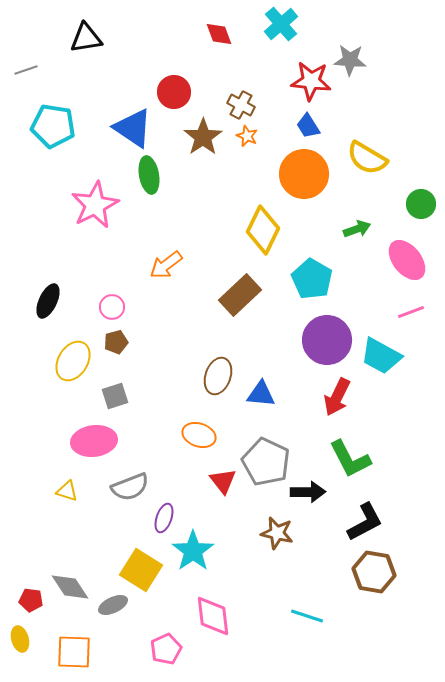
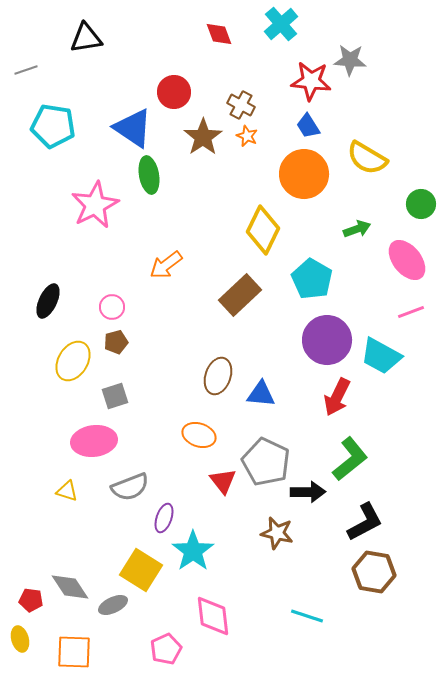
green L-shape at (350, 459): rotated 102 degrees counterclockwise
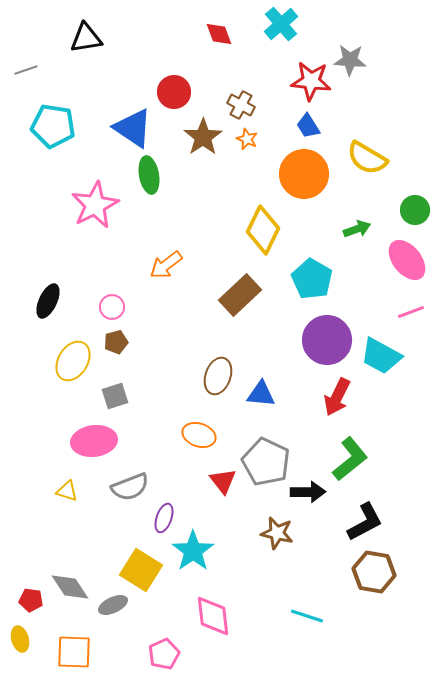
orange star at (247, 136): moved 3 px down
green circle at (421, 204): moved 6 px left, 6 px down
pink pentagon at (166, 649): moved 2 px left, 5 px down
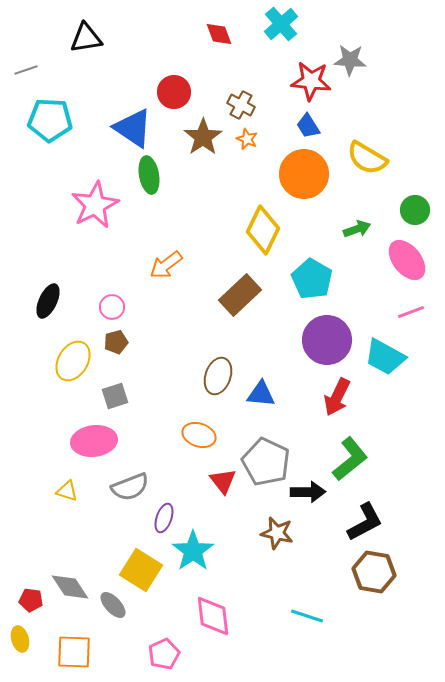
cyan pentagon at (53, 126): moved 3 px left, 6 px up; rotated 6 degrees counterclockwise
cyan trapezoid at (381, 356): moved 4 px right, 1 px down
gray ellipse at (113, 605): rotated 72 degrees clockwise
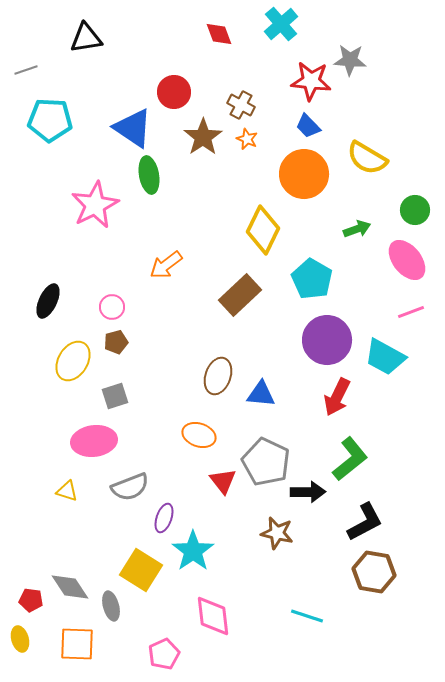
blue trapezoid at (308, 126): rotated 12 degrees counterclockwise
gray ellipse at (113, 605): moved 2 px left, 1 px down; rotated 28 degrees clockwise
orange square at (74, 652): moved 3 px right, 8 px up
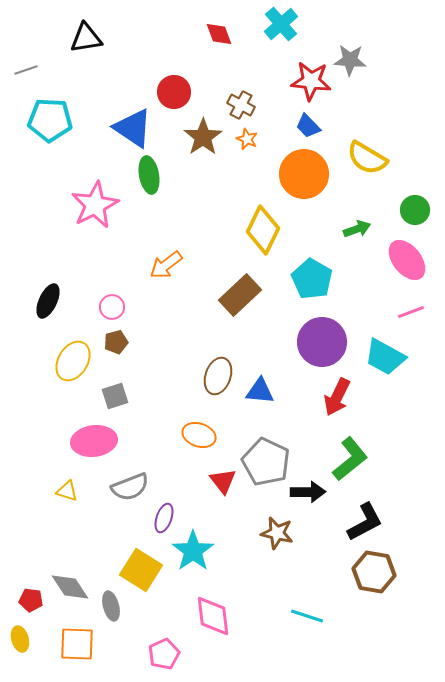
purple circle at (327, 340): moved 5 px left, 2 px down
blue triangle at (261, 394): moved 1 px left, 3 px up
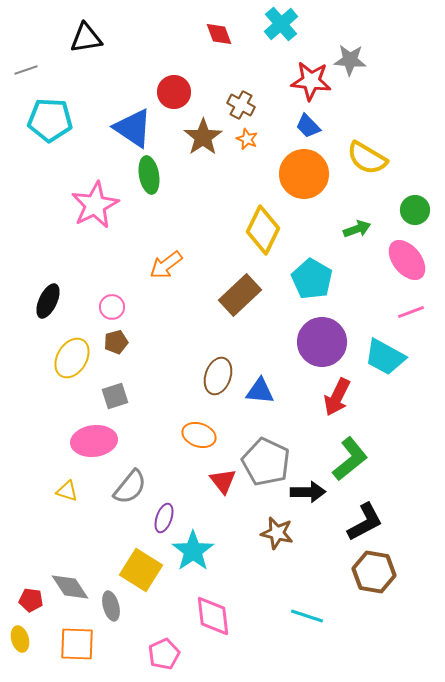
yellow ellipse at (73, 361): moved 1 px left, 3 px up
gray semicircle at (130, 487): rotated 30 degrees counterclockwise
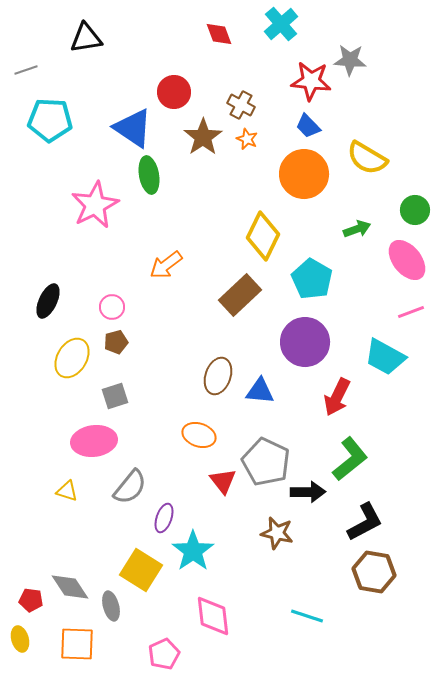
yellow diamond at (263, 230): moved 6 px down
purple circle at (322, 342): moved 17 px left
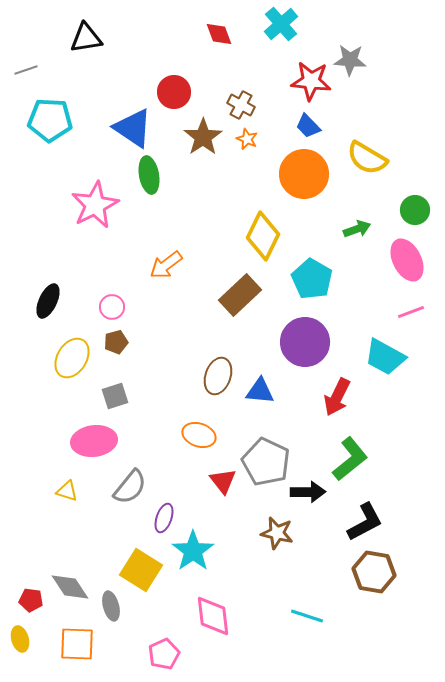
pink ellipse at (407, 260): rotated 12 degrees clockwise
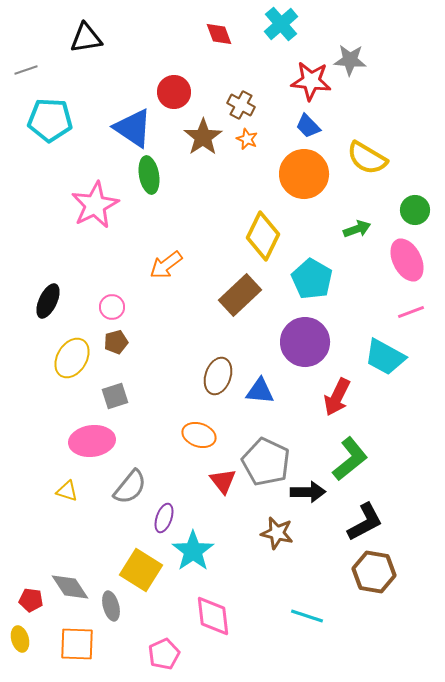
pink ellipse at (94, 441): moved 2 px left
